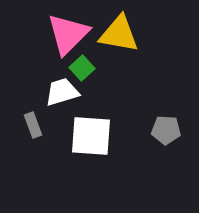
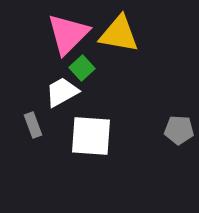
white trapezoid: rotated 12 degrees counterclockwise
gray pentagon: moved 13 px right
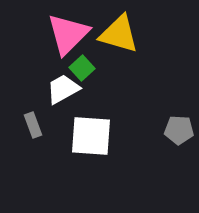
yellow triangle: rotated 6 degrees clockwise
white trapezoid: moved 1 px right, 3 px up
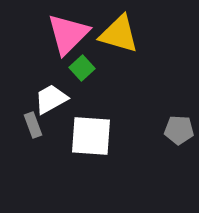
white trapezoid: moved 12 px left, 10 px down
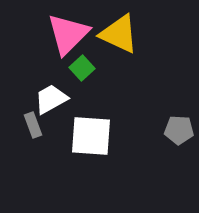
yellow triangle: rotated 9 degrees clockwise
